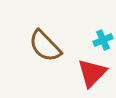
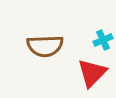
brown semicircle: rotated 48 degrees counterclockwise
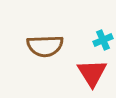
red triangle: rotated 16 degrees counterclockwise
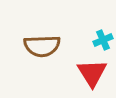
brown semicircle: moved 3 px left
